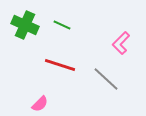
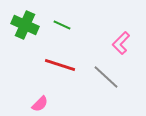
gray line: moved 2 px up
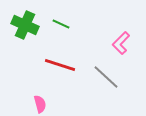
green line: moved 1 px left, 1 px up
pink semicircle: rotated 60 degrees counterclockwise
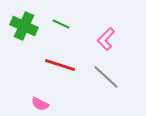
green cross: moved 1 px left, 1 px down
pink L-shape: moved 15 px left, 4 px up
pink semicircle: rotated 132 degrees clockwise
